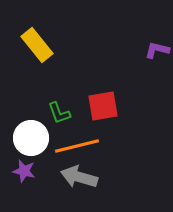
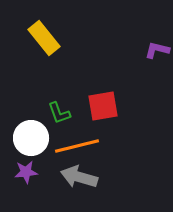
yellow rectangle: moved 7 px right, 7 px up
purple star: moved 2 px right, 1 px down; rotated 20 degrees counterclockwise
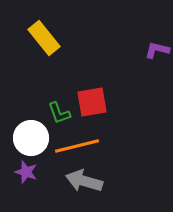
red square: moved 11 px left, 4 px up
purple star: rotated 25 degrees clockwise
gray arrow: moved 5 px right, 4 px down
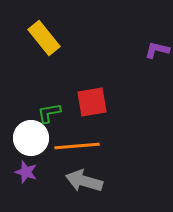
green L-shape: moved 10 px left; rotated 100 degrees clockwise
orange line: rotated 9 degrees clockwise
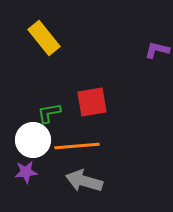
white circle: moved 2 px right, 2 px down
purple star: rotated 25 degrees counterclockwise
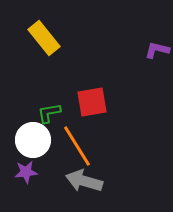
orange line: rotated 63 degrees clockwise
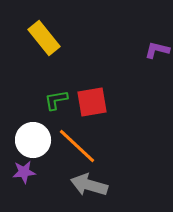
green L-shape: moved 7 px right, 13 px up
orange line: rotated 15 degrees counterclockwise
purple star: moved 2 px left
gray arrow: moved 5 px right, 4 px down
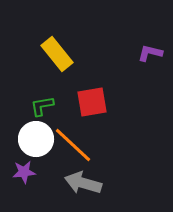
yellow rectangle: moved 13 px right, 16 px down
purple L-shape: moved 7 px left, 3 px down
green L-shape: moved 14 px left, 6 px down
white circle: moved 3 px right, 1 px up
orange line: moved 4 px left, 1 px up
gray arrow: moved 6 px left, 2 px up
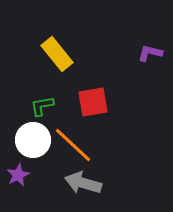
red square: moved 1 px right
white circle: moved 3 px left, 1 px down
purple star: moved 6 px left, 3 px down; rotated 20 degrees counterclockwise
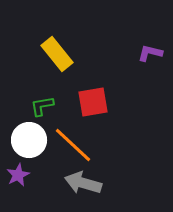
white circle: moved 4 px left
